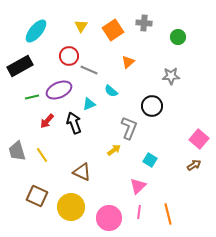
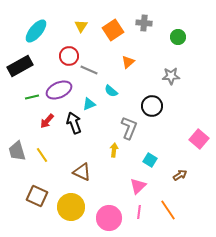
yellow arrow: rotated 48 degrees counterclockwise
brown arrow: moved 14 px left, 10 px down
orange line: moved 4 px up; rotated 20 degrees counterclockwise
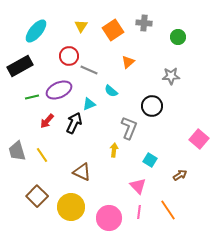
black arrow: rotated 45 degrees clockwise
pink triangle: rotated 30 degrees counterclockwise
brown square: rotated 20 degrees clockwise
